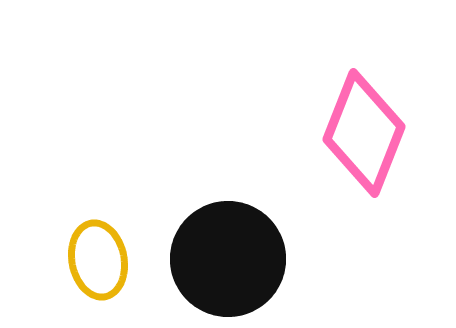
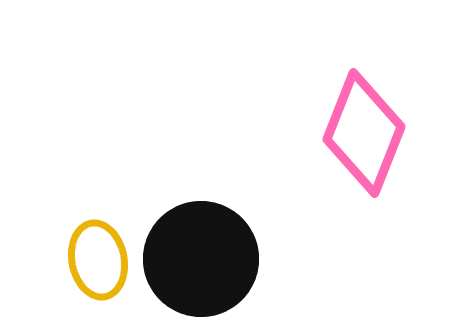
black circle: moved 27 px left
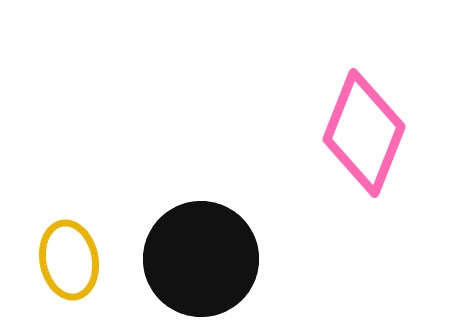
yellow ellipse: moved 29 px left
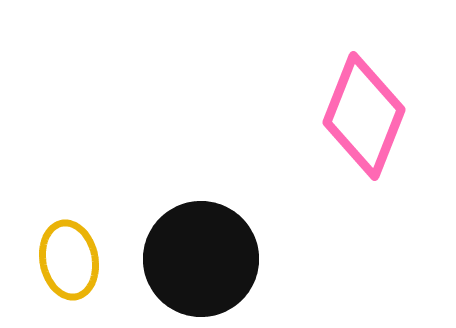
pink diamond: moved 17 px up
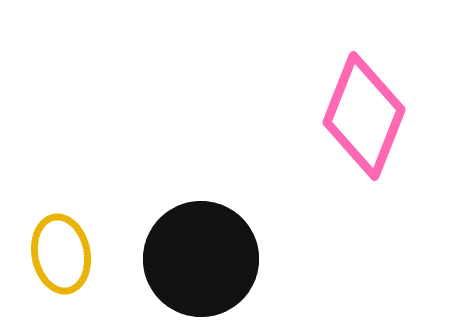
yellow ellipse: moved 8 px left, 6 px up
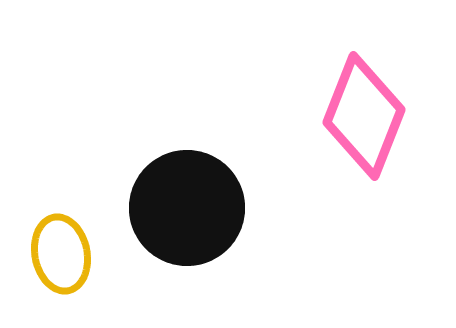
black circle: moved 14 px left, 51 px up
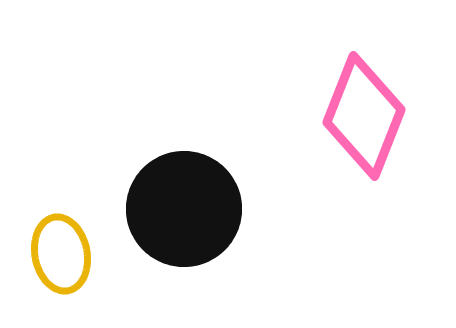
black circle: moved 3 px left, 1 px down
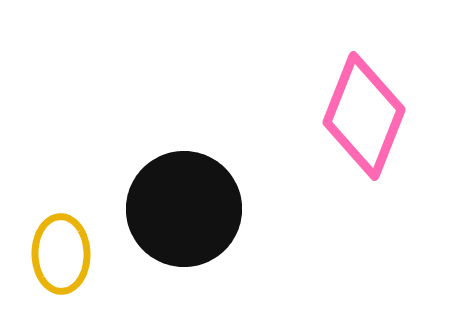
yellow ellipse: rotated 10 degrees clockwise
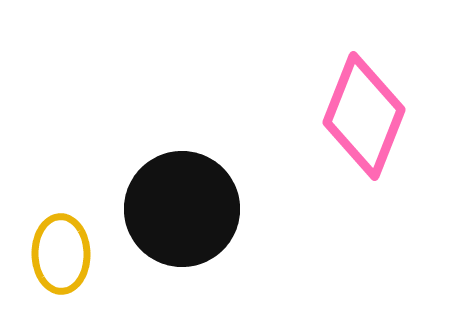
black circle: moved 2 px left
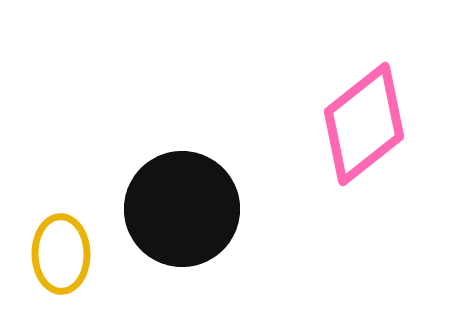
pink diamond: moved 8 px down; rotated 30 degrees clockwise
